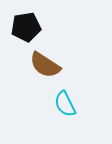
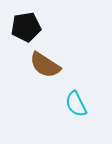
cyan semicircle: moved 11 px right
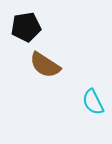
cyan semicircle: moved 17 px right, 2 px up
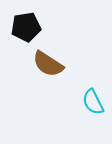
brown semicircle: moved 3 px right, 1 px up
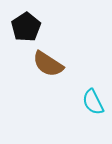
black pentagon: rotated 24 degrees counterclockwise
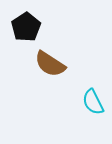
brown semicircle: moved 2 px right
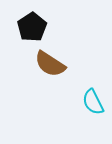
black pentagon: moved 6 px right
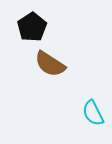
cyan semicircle: moved 11 px down
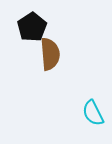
brown semicircle: moved 10 px up; rotated 128 degrees counterclockwise
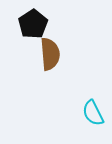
black pentagon: moved 1 px right, 3 px up
